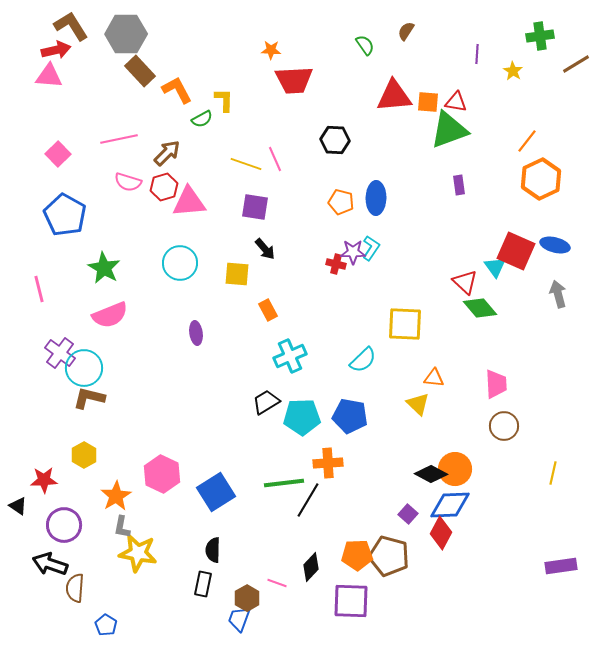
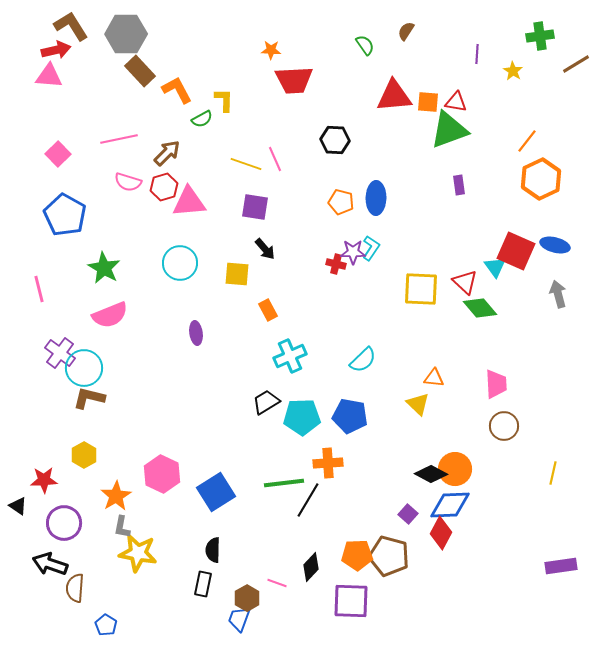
yellow square at (405, 324): moved 16 px right, 35 px up
purple circle at (64, 525): moved 2 px up
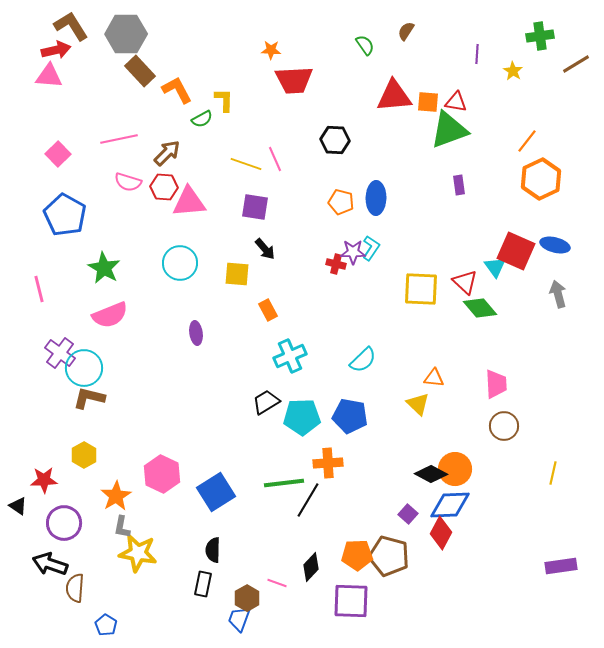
red hexagon at (164, 187): rotated 20 degrees clockwise
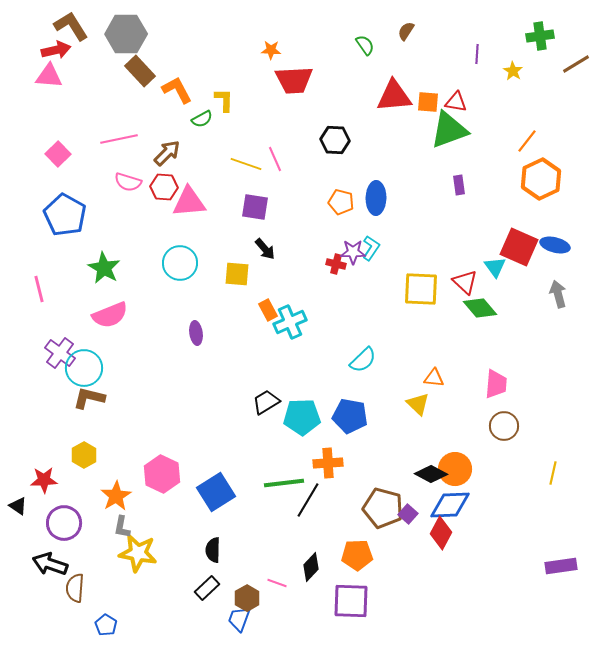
red square at (516, 251): moved 3 px right, 4 px up
cyan cross at (290, 356): moved 34 px up
pink trapezoid at (496, 384): rotated 8 degrees clockwise
brown pentagon at (389, 556): moved 6 px left, 48 px up
black rectangle at (203, 584): moved 4 px right, 4 px down; rotated 35 degrees clockwise
